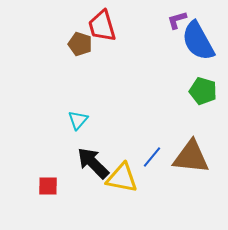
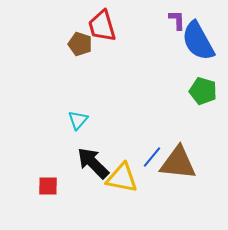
purple L-shape: rotated 105 degrees clockwise
brown triangle: moved 13 px left, 6 px down
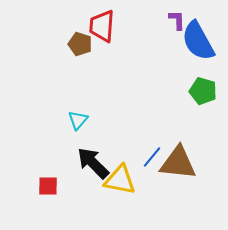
red trapezoid: rotated 20 degrees clockwise
yellow triangle: moved 2 px left, 2 px down
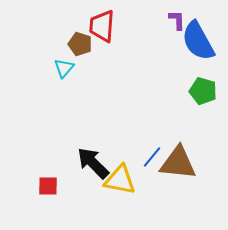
cyan triangle: moved 14 px left, 52 px up
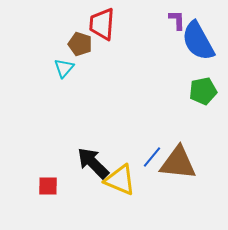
red trapezoid: moved 2 px up
green pentagon: rotated 28 degrees counterclockwise
yellow triangle: rotated 12 degrees clockwise
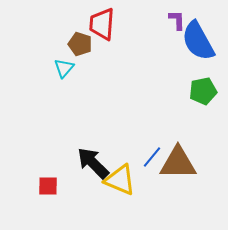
brown triangle: rotated 6 degrees counterclockwise
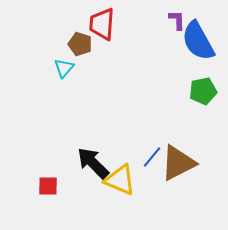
brown triangle: rotated 27 degrees counterclockwise
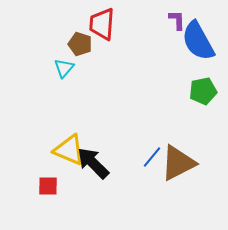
yellow triangle: moved 51 px left, 30 px up
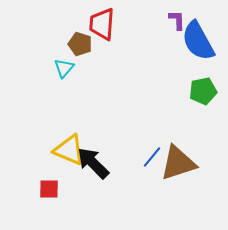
brown triangle: rotated 9 degrees clockwise
red square: moved 1 px right, 3 px down
